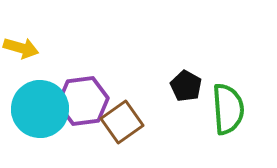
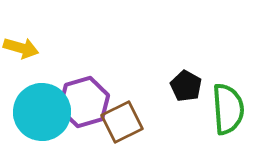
purple hexagon: moved 1 px right, 1 px down; rotated 9 degrees counterclockwise
cyan circle: moved 2 px right, 3 px down
brown square: rotated 9 degrees clockwise
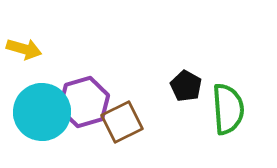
yellow arrow: moved 3 px right, 1 px down
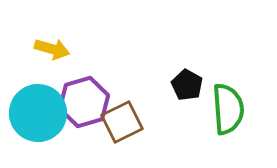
yellow arrow: moved 28 px right
black pentagon: moved 1 px right, 1 px up
cyan circle: moved 4 px left, 1 px down
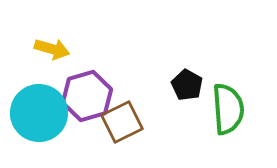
purple hexagon: moved 3 px right, 6 px up
cyan circle: moved 1 px right
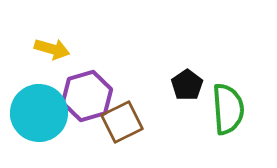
black pentagon: rotated 8 degrees clockwise
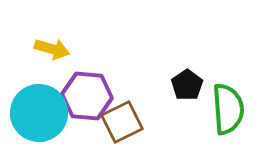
purple hexagon: rotated 21 degrees clockwise
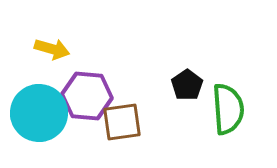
brown square: rotated 18 degrees clockwise
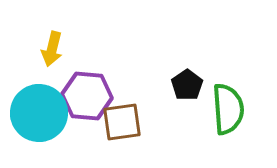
yellow arrow: rotated 88 degrees clockwise
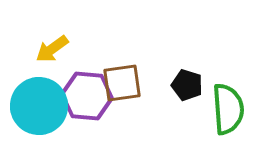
yellow arrow: rotated 40 degrees clockwise
black pentagon: rotated 20 degrees counterclockwise
cyan circle: moved 7 px up
brown square: moved 39 px up
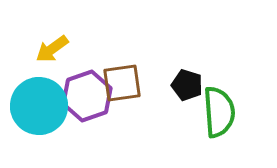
purple hexagon: rotated 24 degrees counterclockwise
green semicircle: moved 9 px left, 3 px down
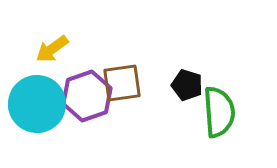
cyan circle: moved 2 px left, 2 px up
